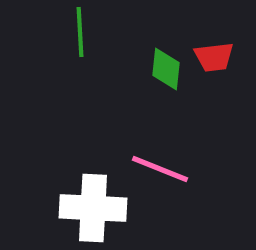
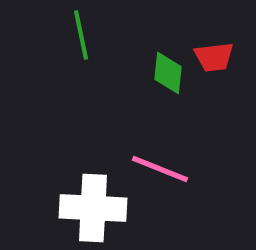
green line: moved 1 px right, 3 px down; rotated 9 degrees counterclockwise
green diamond: moved 2 px right, 4 px down
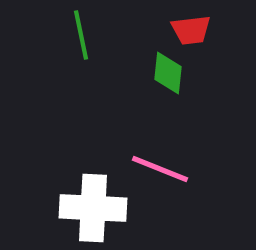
red trapezoid: moved 23 px left, 27 px up
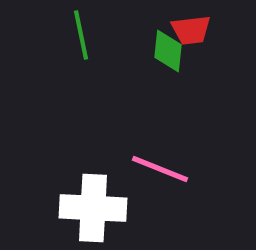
green diamond: moved 22 px up
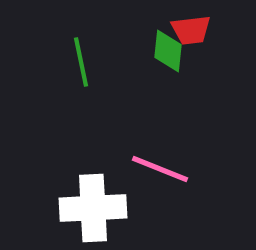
green line: moved 27 px down
white cross: rotated 6 degrees counterclockwise
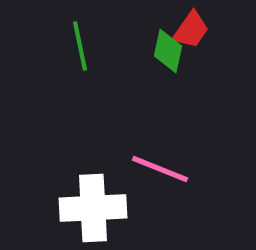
red trapezoid: rotated 48 degrees counterclockwise
green diamond: rotated 6 degrees clockwise
green line: moved 1 px left, 16 px up
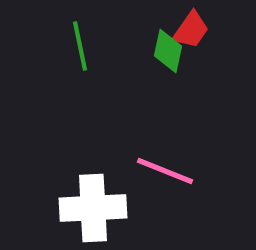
pink line: moved 5 px right, 2 px down
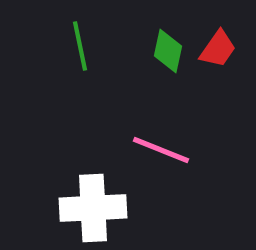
red trapezoid: moved 27 px right, 19 px down
pink line: moved 4 px left, 21 px up
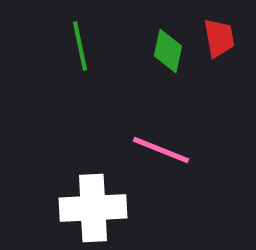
red trapezoid: moved 1 px right, 11 px up; rotated 45 degrees counterclockwise
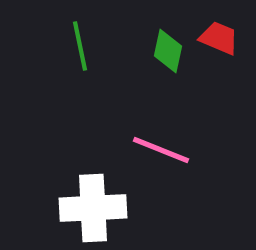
red trapezoid: rotated 57 degrees counterclockwise
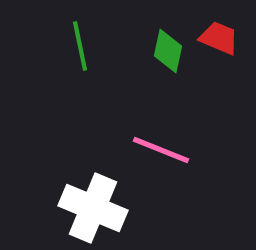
white cross: rotated 26 degrees clockwise
